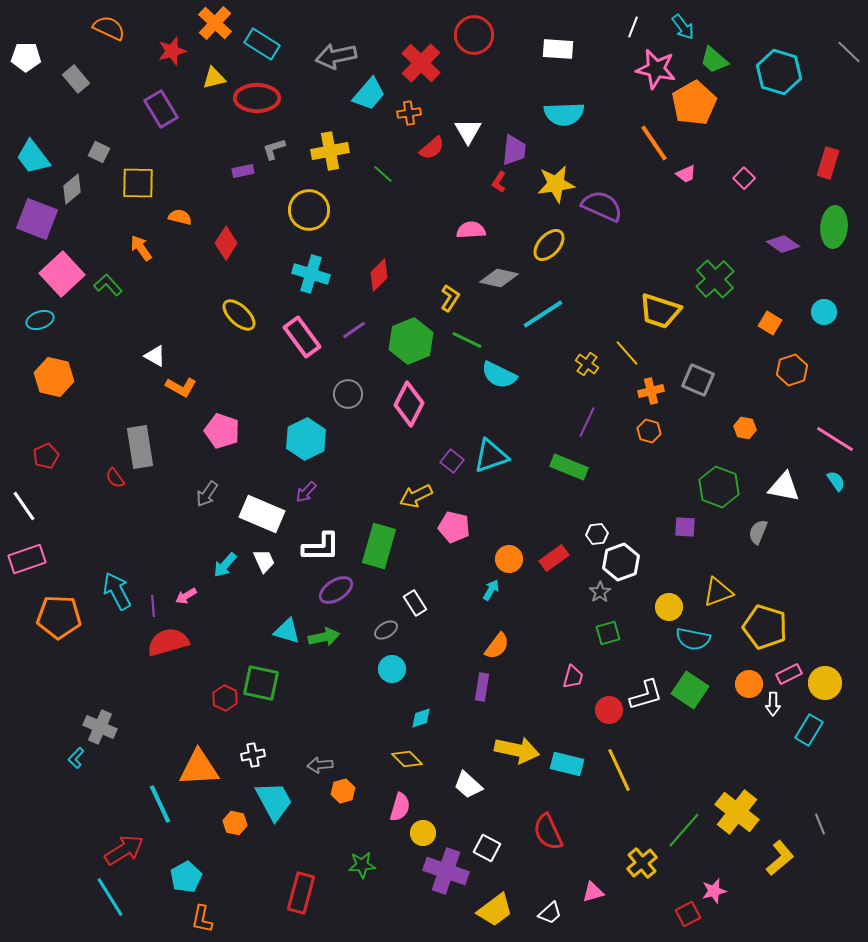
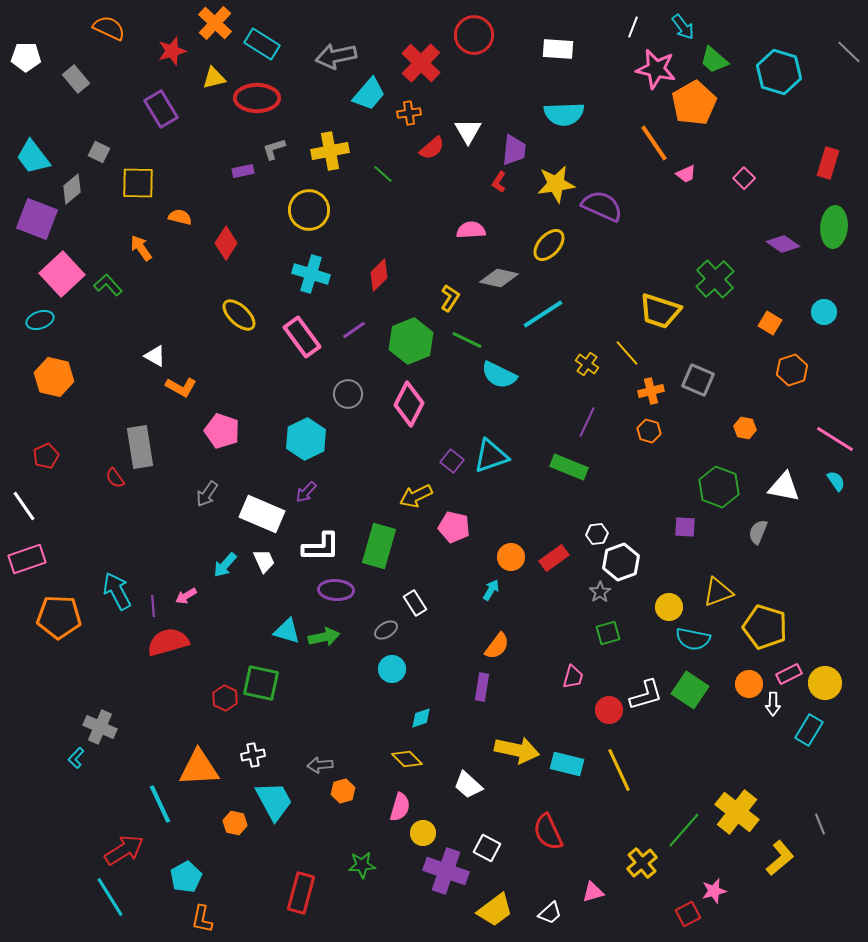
orange circle at (509, 559): moved 2 px right, 2 px up
purple ellipse at (336, 590): rotated 36 degrees clockwise
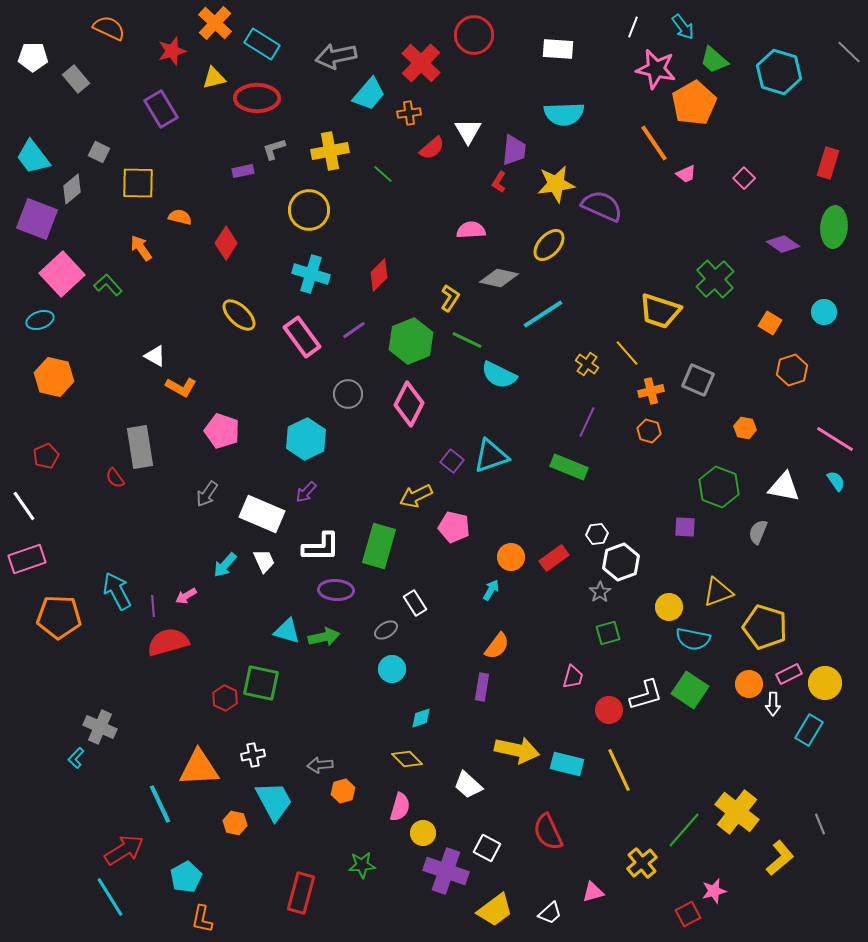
white pentagon at (26, 57): moved 7 px right
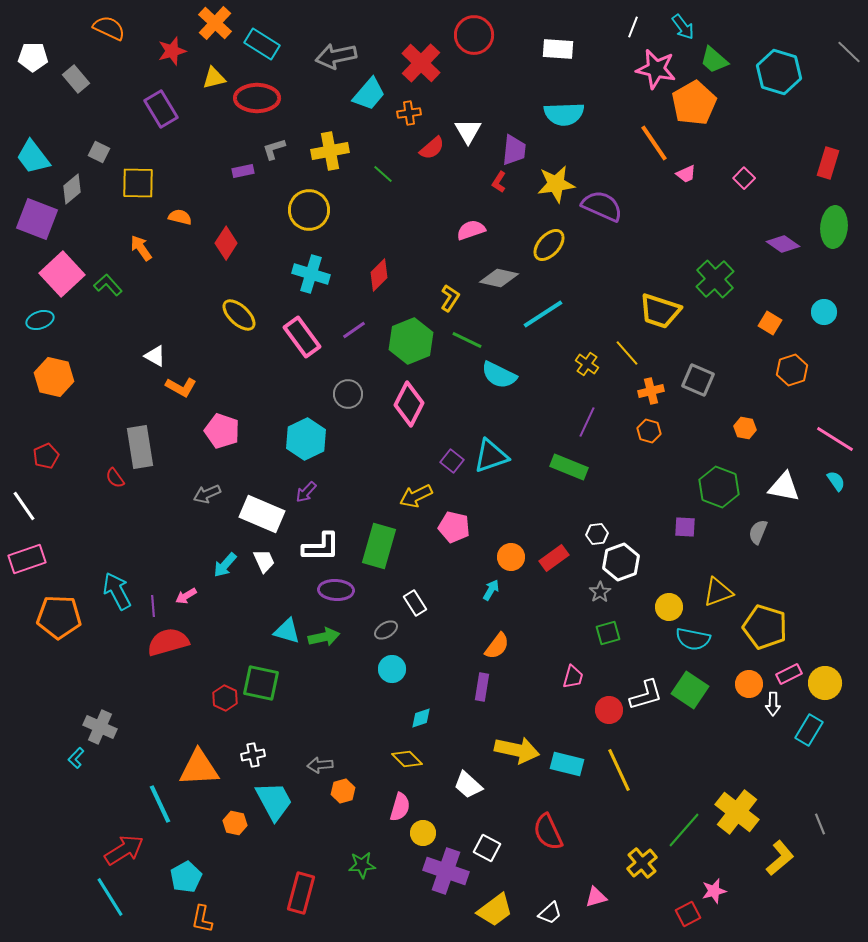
pink semicircle at (471, 230): rotated 16 degrees counterclockwise
gray arrow at (207, 494): rotated 32 degrees clockwise
pink triangle at (593, 892): moved 3 px right, 5 px down
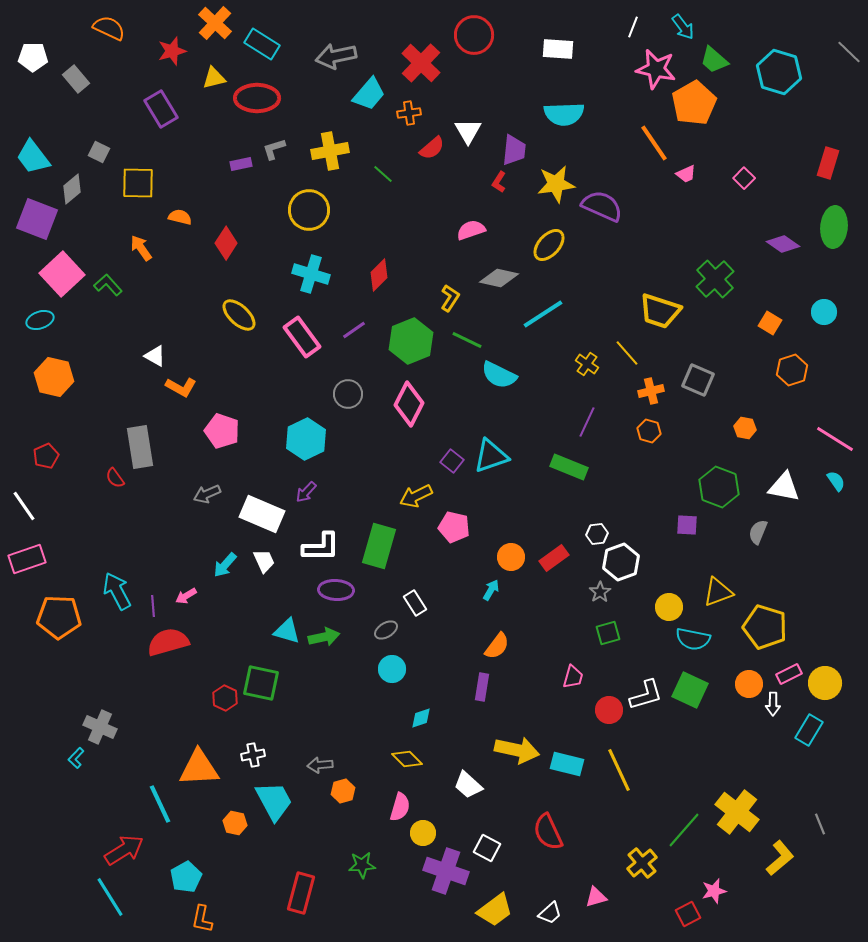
purple rectangle at (243, 171): moved 2 px left, 7 px up
purple square at (685, 527): moved 2 px right, 2 px up
green square at (690, 690): rotated 9 degrees counterclockwise
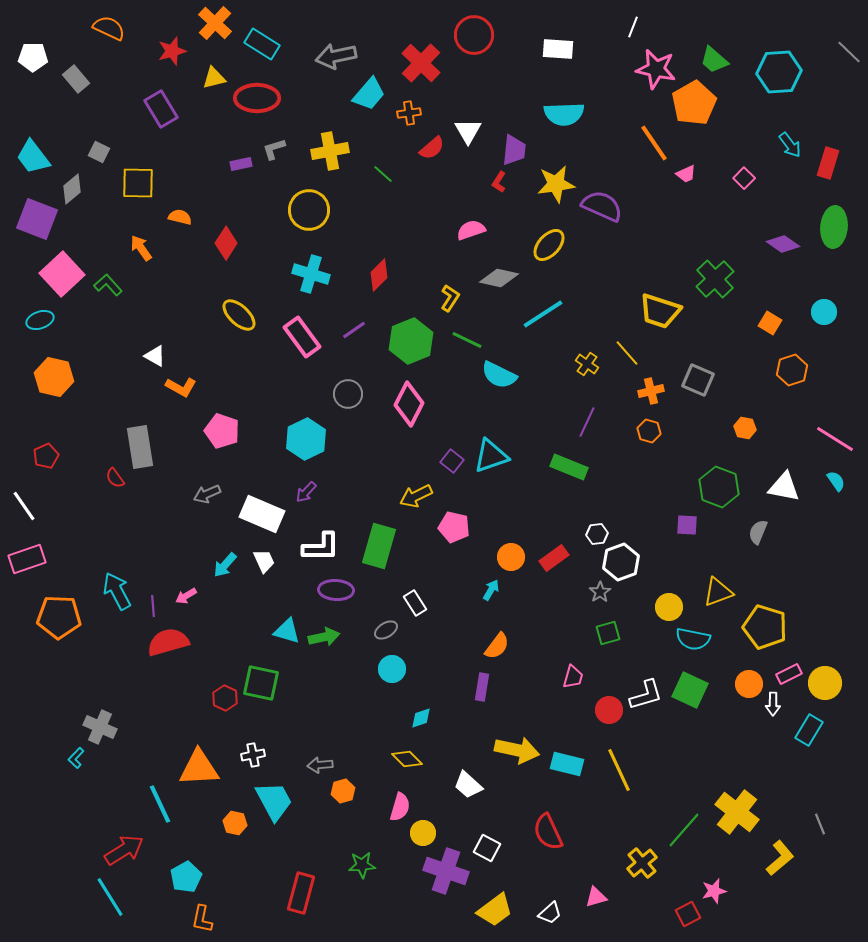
cyan arrow at (683, 27): moved 107 px right, 118 px down
cyan hexagon at (779, 72): rotated 21 degrees counterclockwise
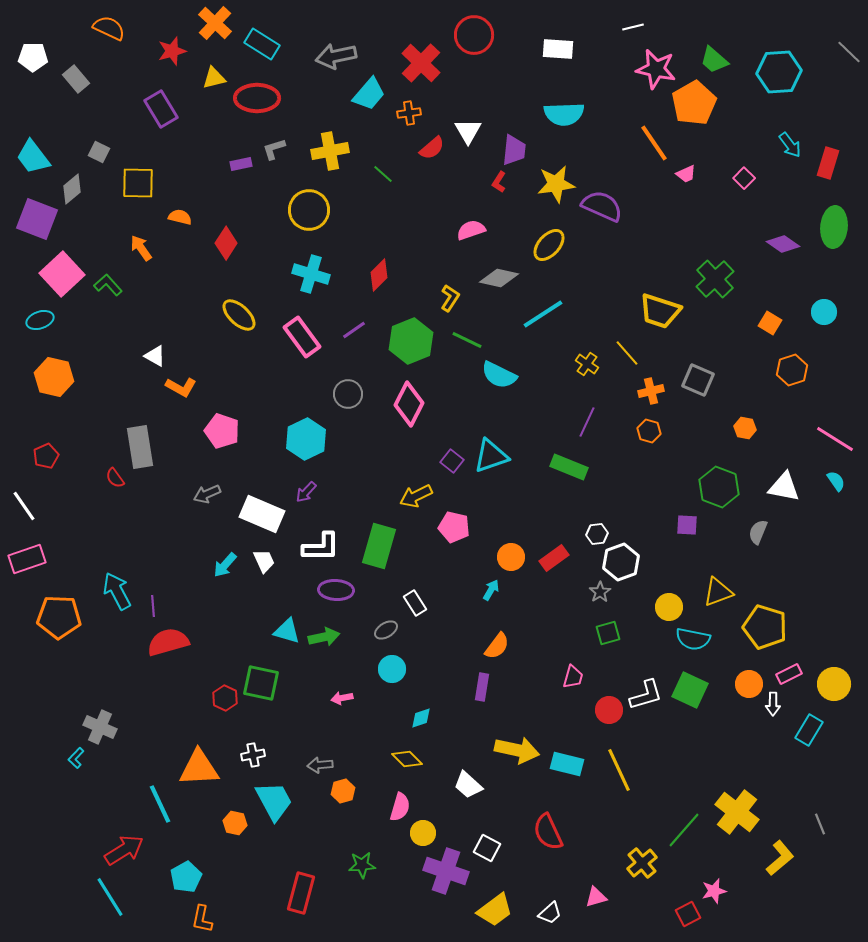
white line at (633, 27): rotated 55 degrees clockwise
pink arrow at (186, 596): moved 156 px right, 102 px down; rotated 20 degrees clockwise
yellow circle at (825, 683): moved 9 px right, 1 px down
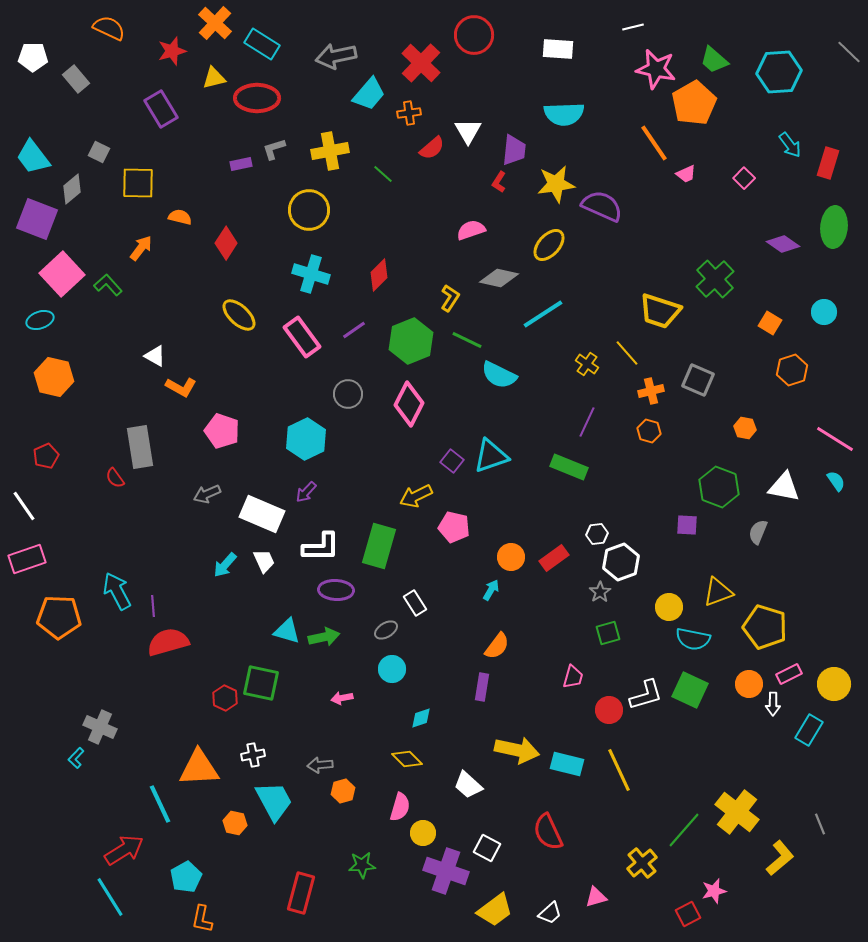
orange arrow at (141, 248): rotated 72 degrees clockwise
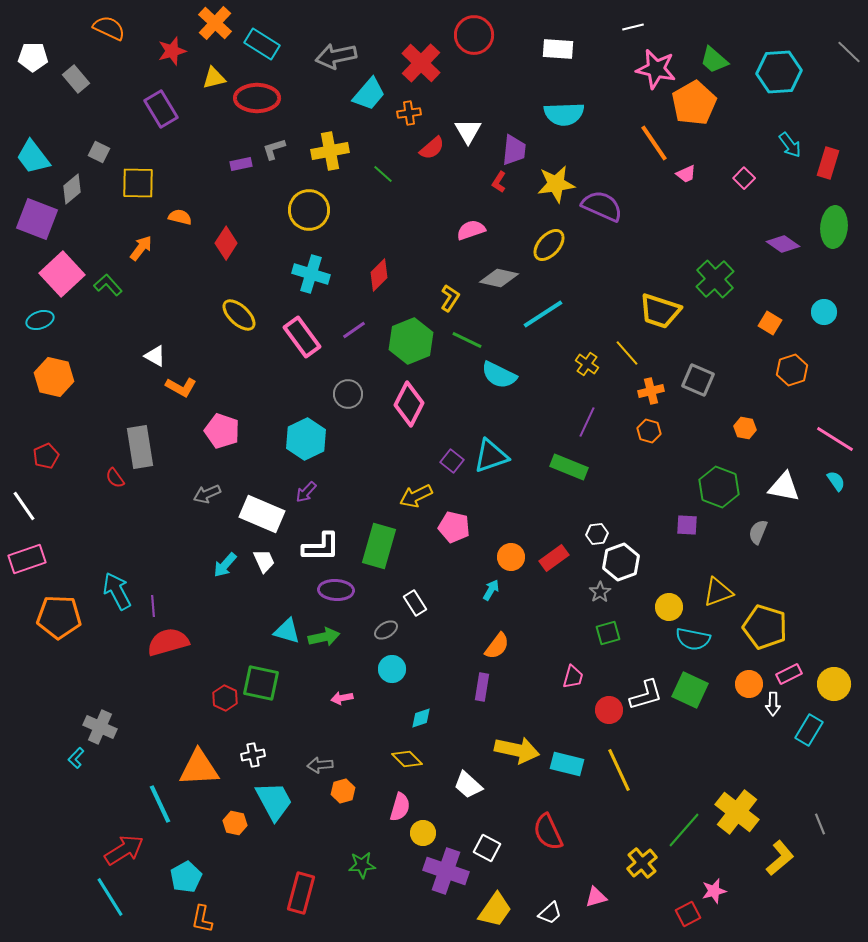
yellow trapezoid at (495, 910): rotated 18 degrees counterclockwise
